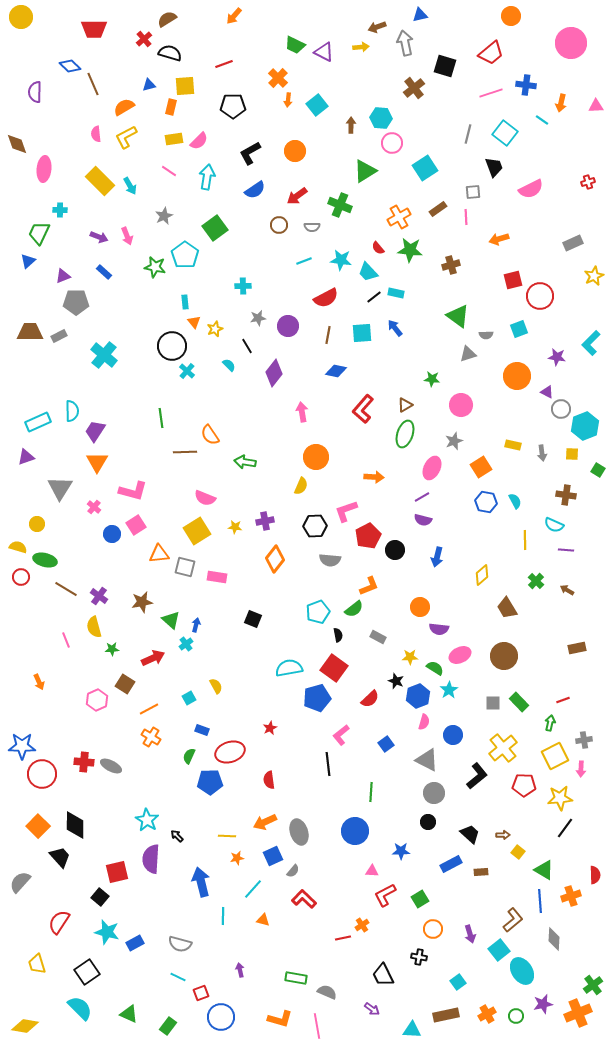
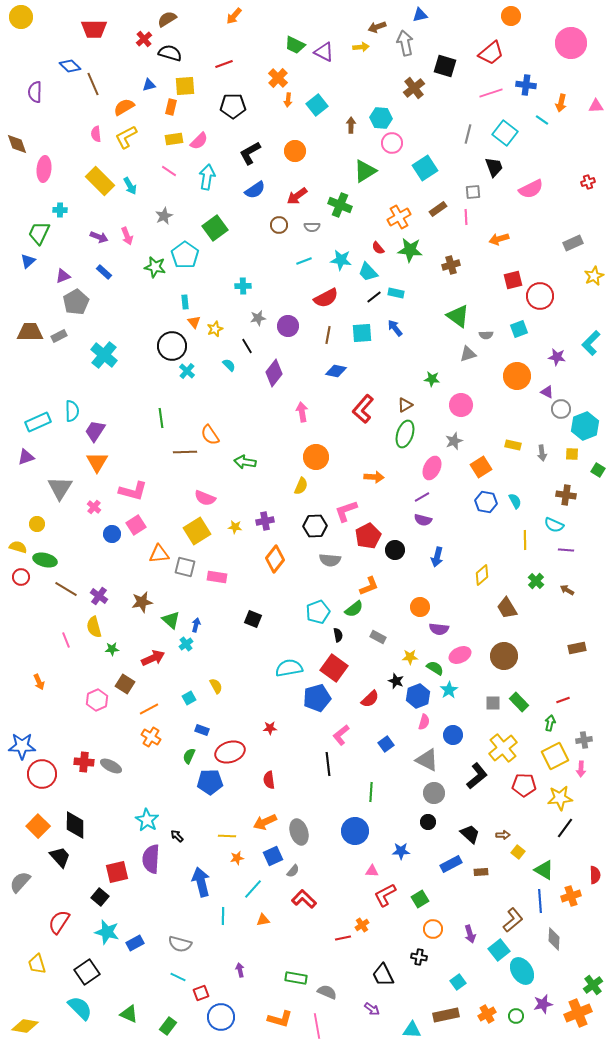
gray pentagon at (76, 302): rotated 30 degrees counterclockwise
red star at (270, 728): rotated 24 degrees clockwise
orange triangle at (263, 920): rotated 24 degrees counterclockwise
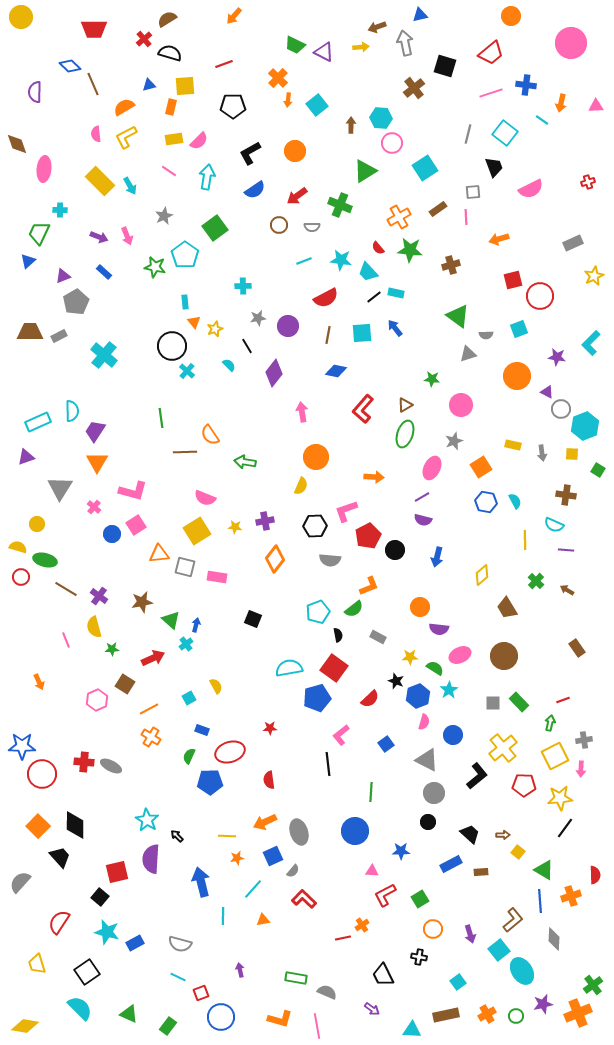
brown rectangle at (577, 648): rotated 66 degrees clockwise
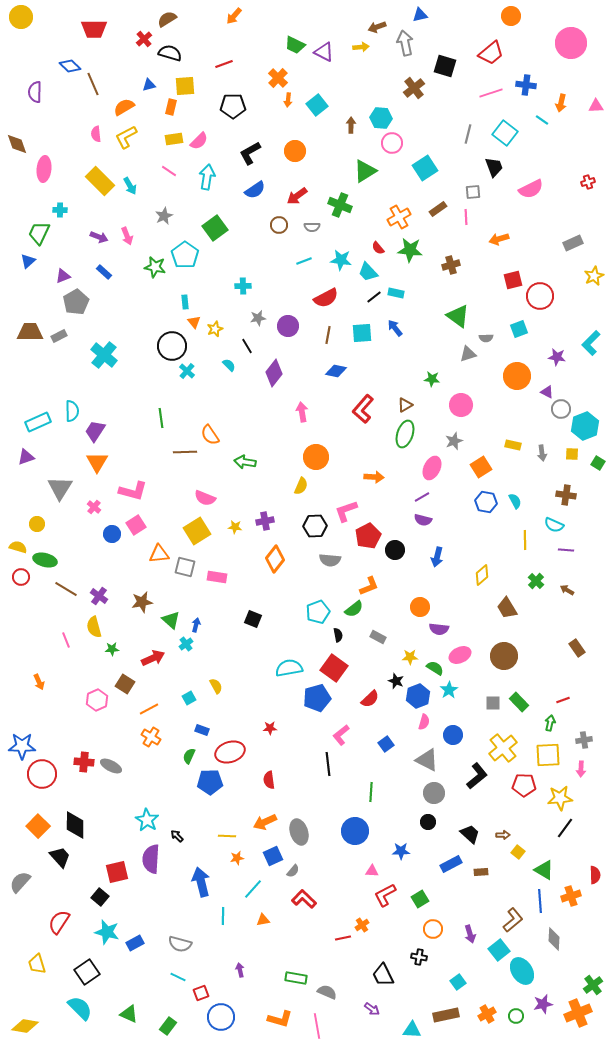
gray semicircle at (486, 335): moved 3 px down
green square at (598, 470): moved 7 px up
yellow square at (555, 756): moved 7 px left, 1 px up; rotated 24 degrees clockwise
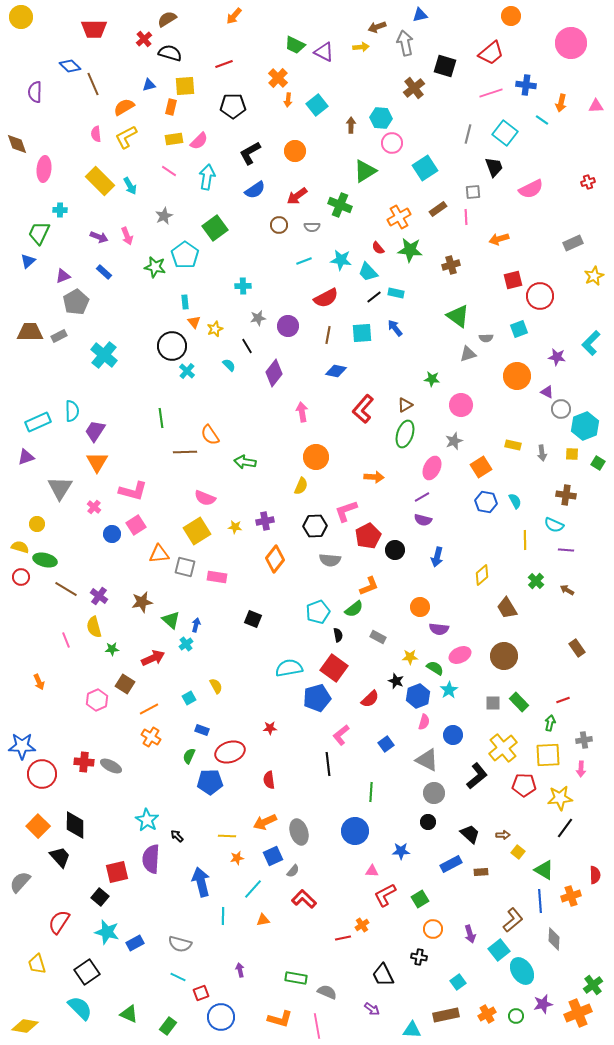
yellow semicircle at (18, 547): moved 2 px right
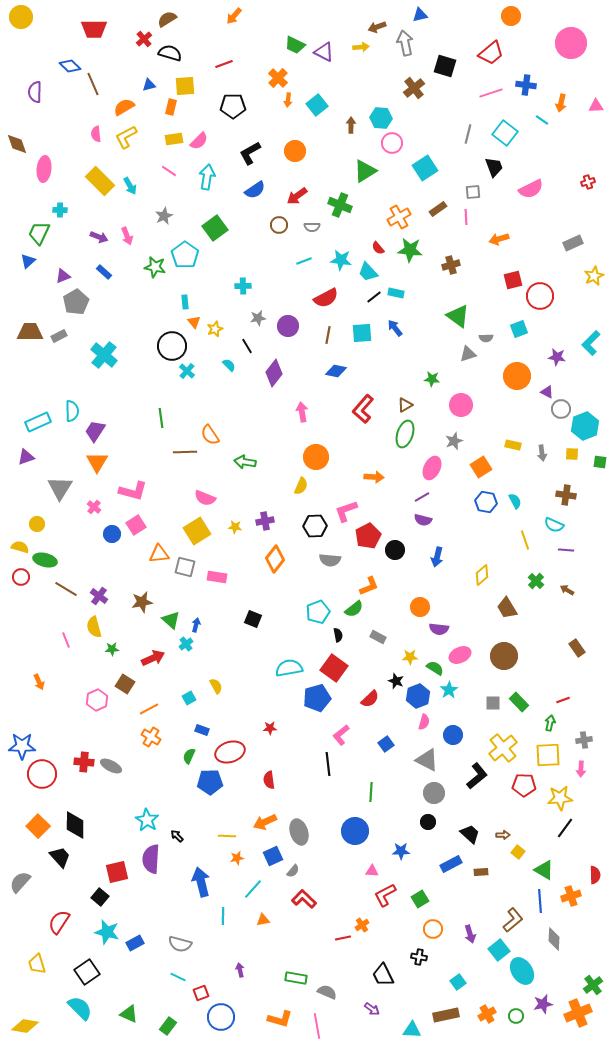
green square at (598, 463): moved 2 px right, 1 px up; rotated 24 degrees counterclockwise
yellow line at (525, 540): rotated 18 degrees counterclockwise
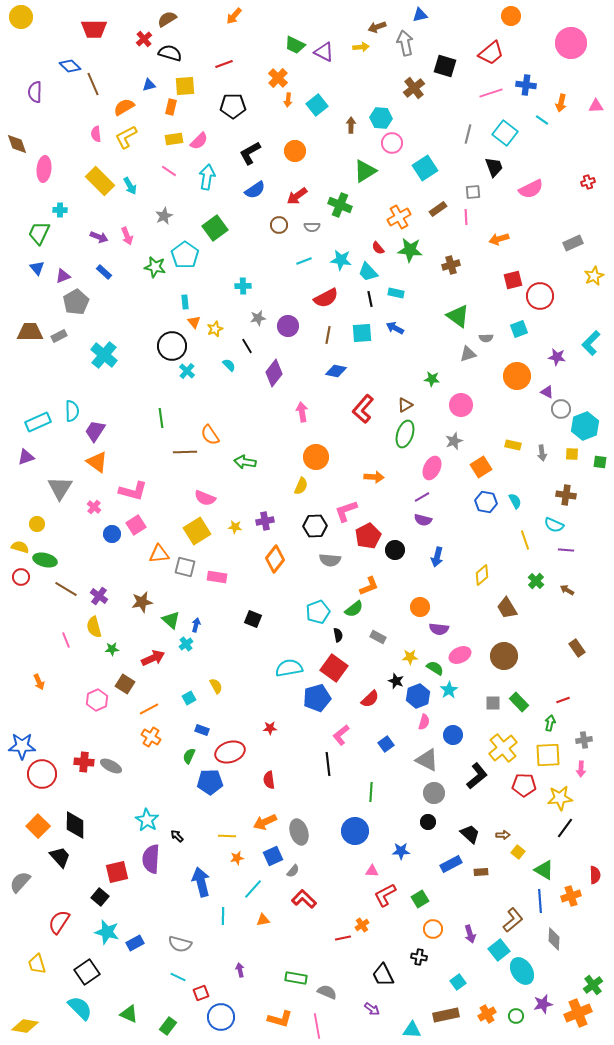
blue triangle at (28, 261): moved 9 px right, 7 px down; rotated 28 degrees counterclockwise
black line at (374, 297): moved 4 px left, 2 px down; rotated 63 degrees counterclockwise
blue arrow at (395, 328): rotated 24 degrees counterclockwise
orange triangle at (97, 462): rotated 25 degrees counterclockwise
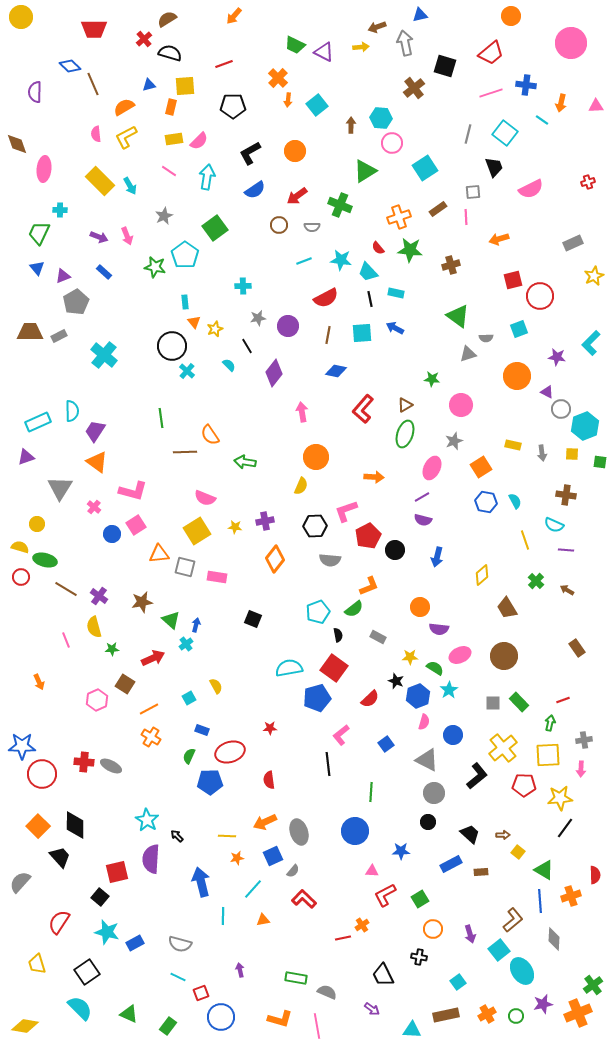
orange cross at (399, 217): rotated 10 degrees clockwise
